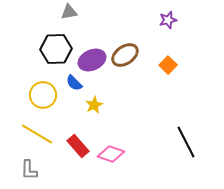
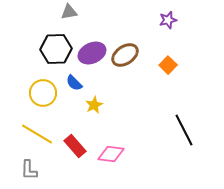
purple ellipse: moved 7 px up
yellow circle: moved 2 px up
black line: moved 2 px left, 12 px up
red rectangle: moved 3 px left
pink diamond: rotated 12 degrees counterclockwise
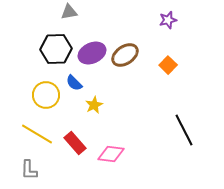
yellow circle: moved 3 px right, 2 px down
red rectangle: moved 3 px up
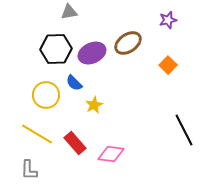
brown ellipse: moved 3 px right, 12 px up
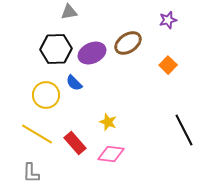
yellow star: moved 14 px right, 17 px down; rotated 24 degrees counterclockwise
gray L-shape: moved 2 px right, 3 px down
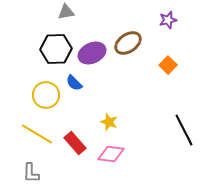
gray triangle: moved 3 px left
yellow star: moved 1 px right
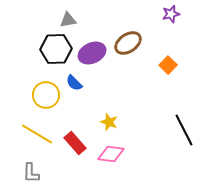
gray triangle: moved 2 px right, 8 px down
purple star: moved 3 px right, 6 px up
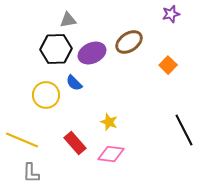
brown ellipse: moved 1 px right, 1 px up
yellow line: moved 15 px left, 6 px down; rotated 8 degrees counterclockwise
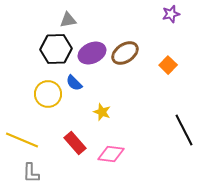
brown ellipse: moved 4 px left, 11 px down
yellow circle: moved 2 px right, 1 px up
yellow star: moved 7 px left, 10 px up
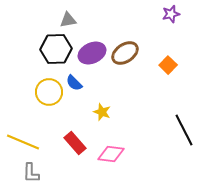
yellow circle: moved 1 px right, 2 px up
yellow line: moved 1 px right, 2 px down
